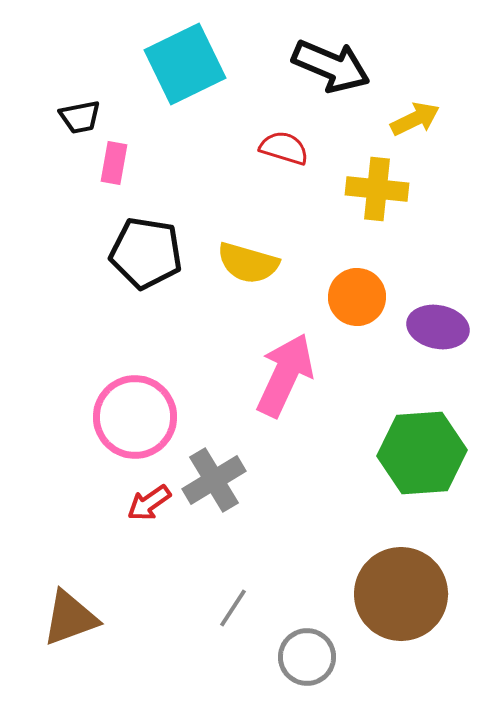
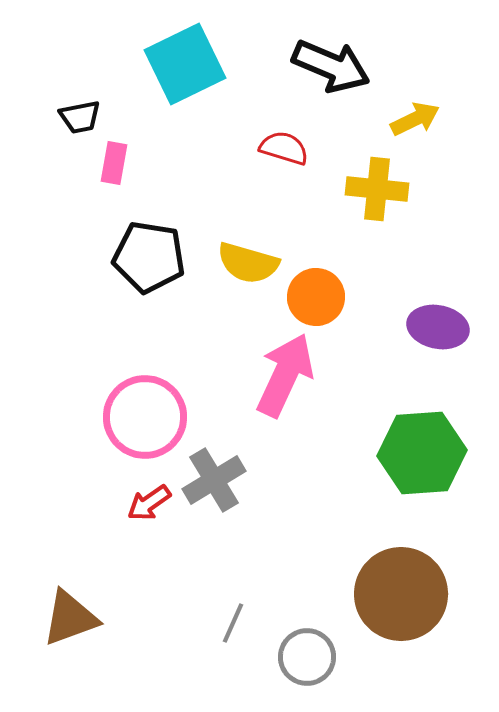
black pentagon: moved 3 px right, 4 px down
orange circle: moved 41 px left
pink circle: moved 10 px right
gray line: moved 15 px down; rotated 9 degrees counterclockwise
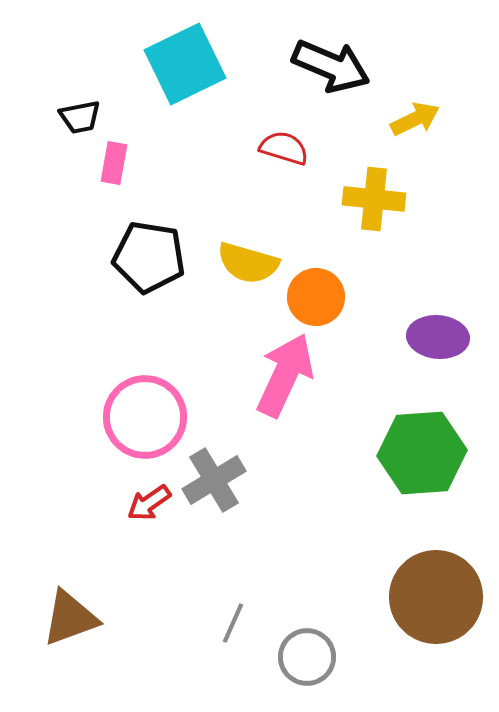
yellow cross: moved 3 px left, 10 px down
purple ellipse: moved 10 px down; rotated 6 degrees counterclockwise
brown circle: moved 35 px right, 3 px down
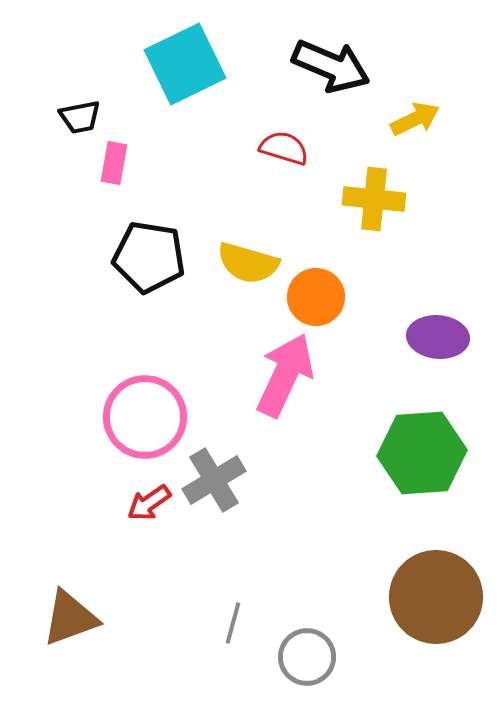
gray line: rotated 9 degrees counterclockwise
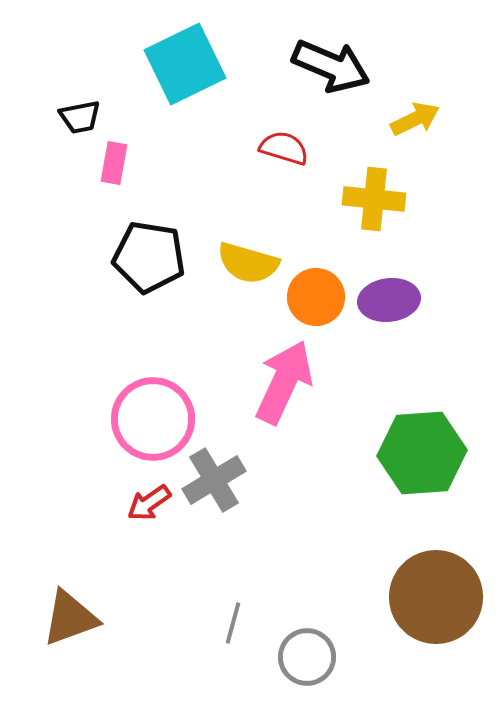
purple ellipse: moved 49 px left, 37 px up; rotated 12 degrees counterclockwise
pink arrow: moved 1 px left, 7 px down
pink circle: moved 8 px right, 2 px down
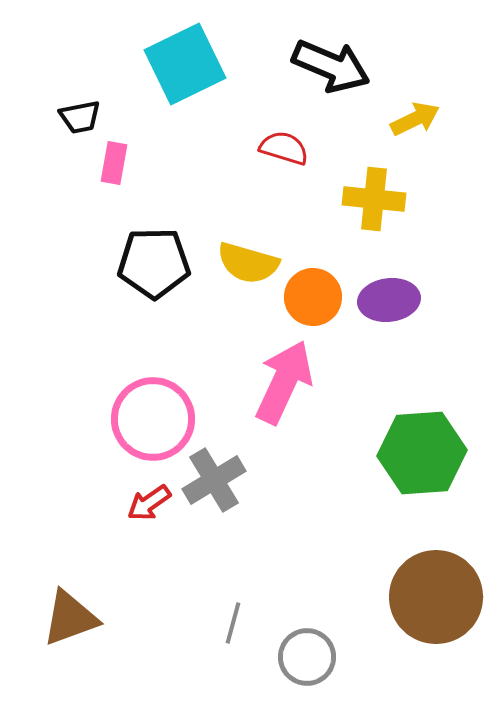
black pentagon: moved 5 px right, 6 px down; rotated 10 degrees counterclockwise
orange circle: moved 3 px left
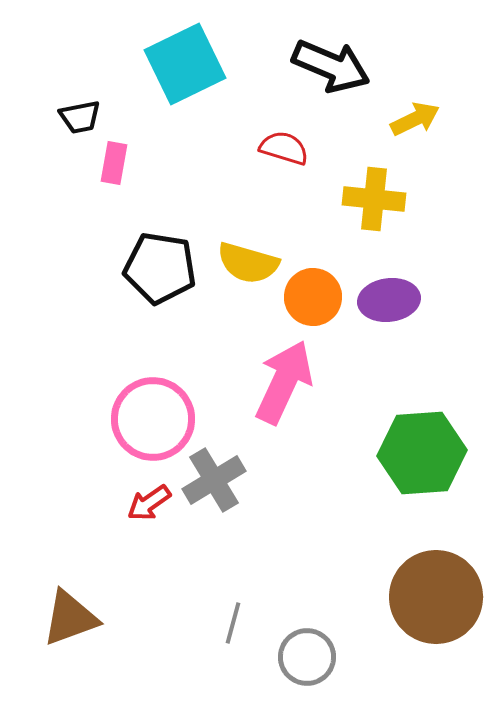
black pentagon: moved 6 px right, 5 px down; rotated 10 degrees clockwise
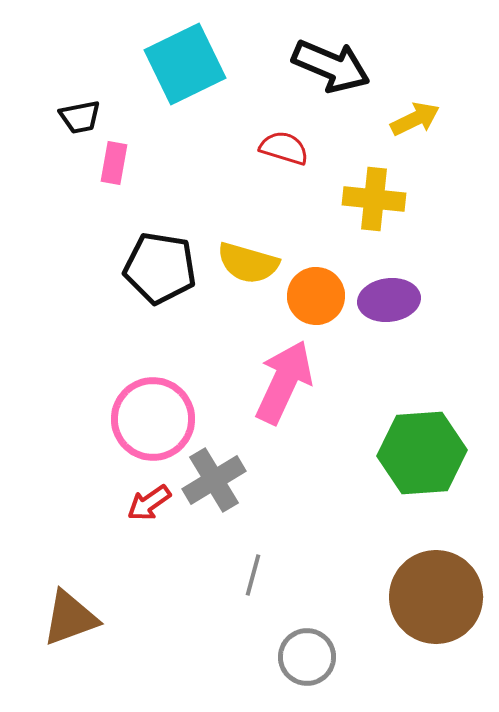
orange circle: moved 3 px right, 1 px up
gray line: moved 20 px right, 48 px up
